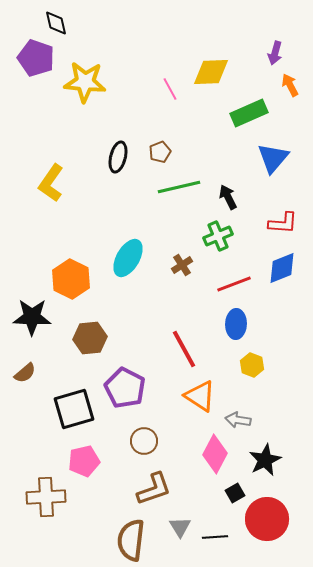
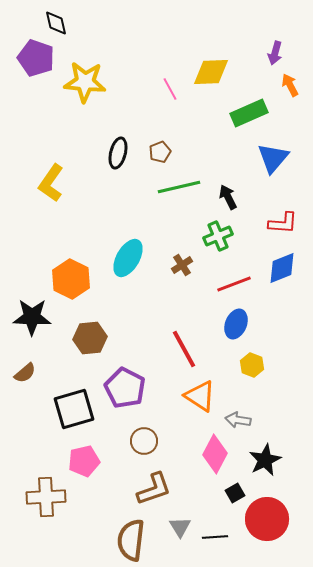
black ellipse at (118, 157): moved 4 px up
blue ellipse at (236, 324): rotated 20 degrees clockwise
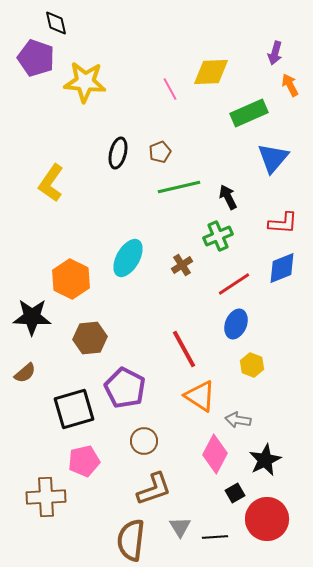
red line at (234, 284): rotated 12 degrees counterclockwise
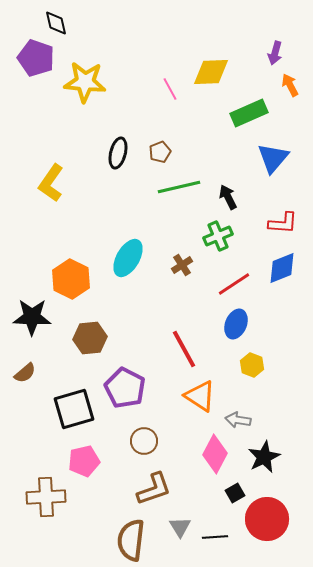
black star at (265, 460): moved 1 px left, 3 px up
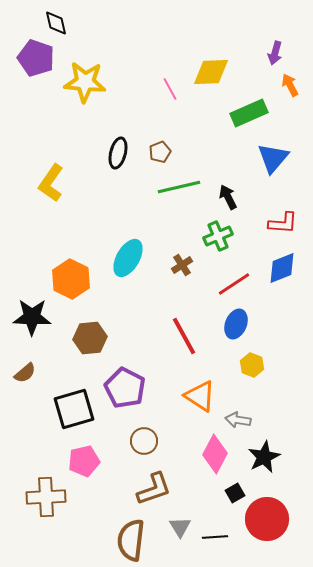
red line at (184, 349): moved 13 px up
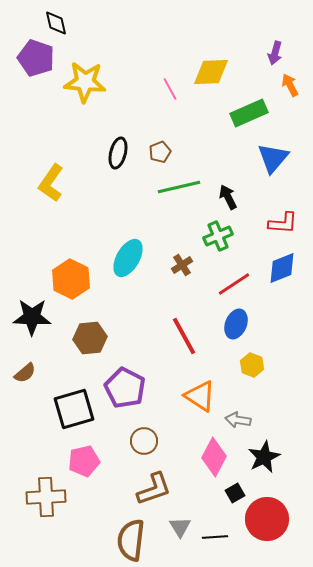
pink diamond at (215, 454): moved 1 px left, 3 px down
